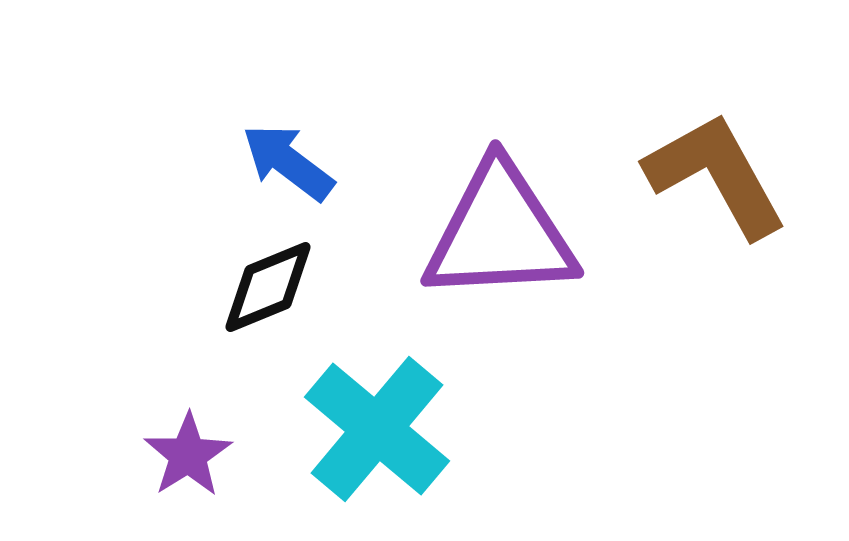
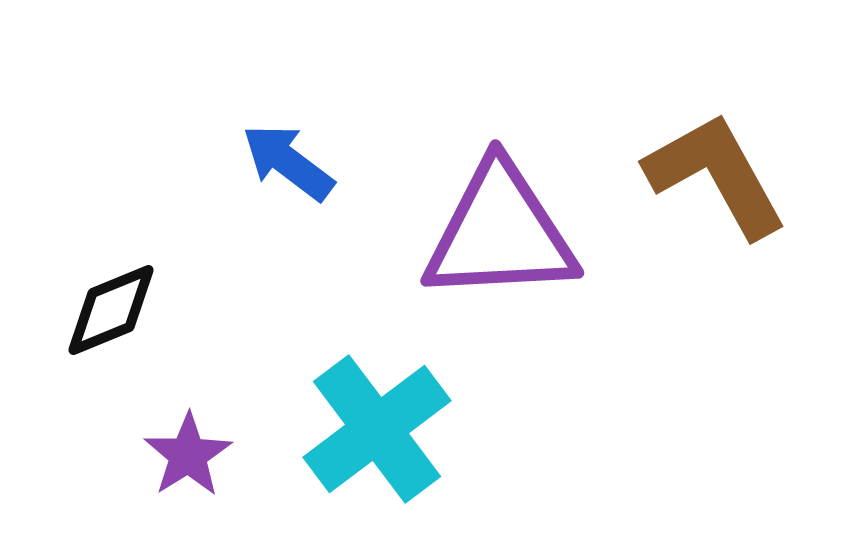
black diamond: moved 157 px left, 23 px down
cyan cross: rotated 13 degrees clockwise
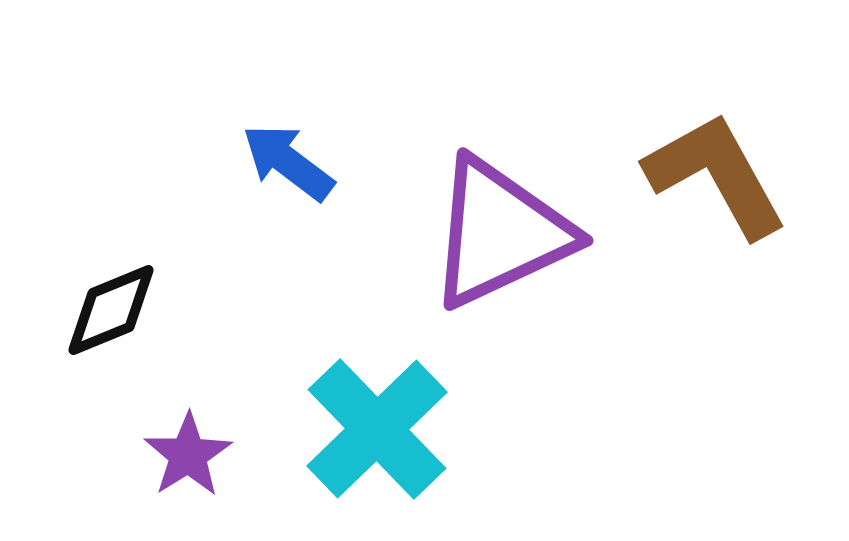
purple triangle: rotated 22 degrees counterclockwise
cyan cross: rotated 7 degrees counterclockwise
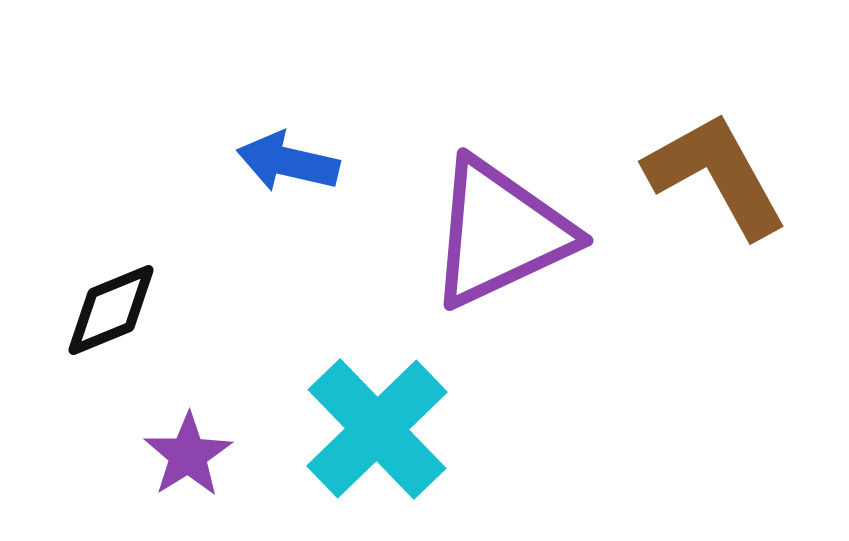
blue arrow: rotated 24 degrees counterclockwise
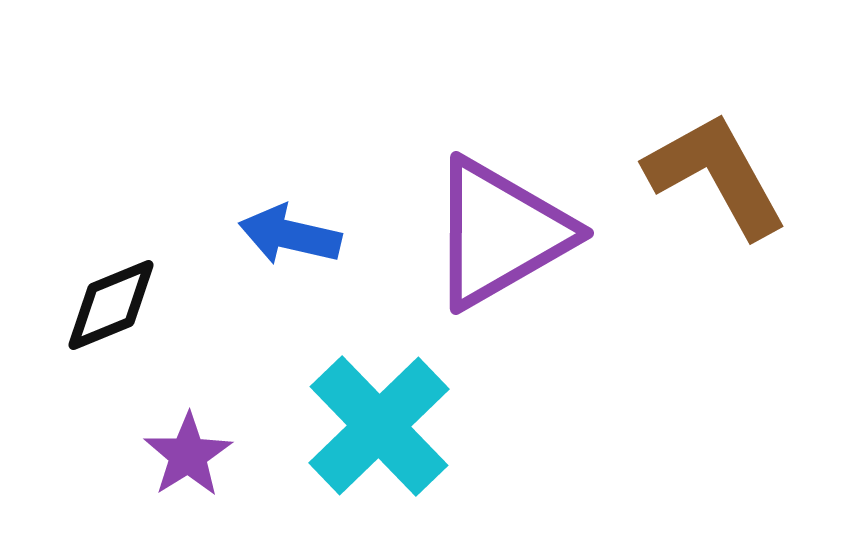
blue arrow: moved 2 px right, 73 px down
purple triangle: rotated 5 degrees counterclockwise
black diamond: moved 5 px up
cyan cross: moved 2 px right, 3 px up
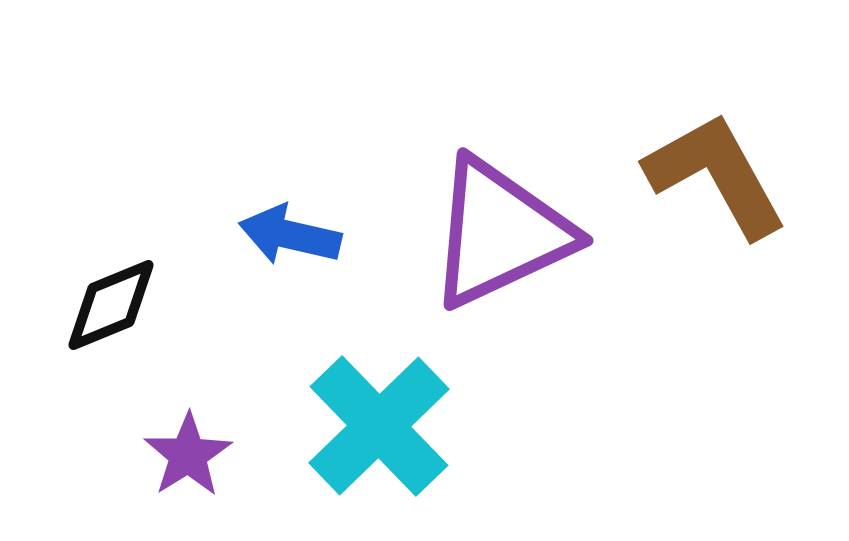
purple triangle: rotated 5 degrees clockwise
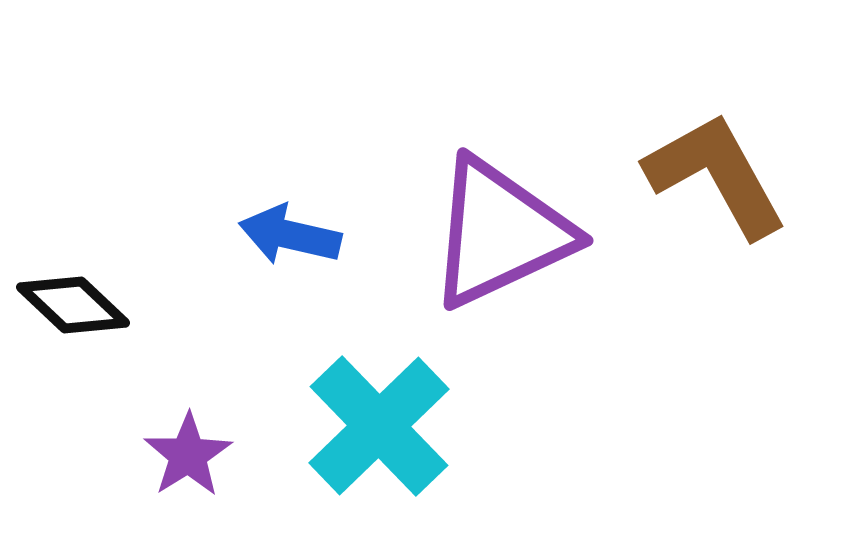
black diamond: moved 38 px left; rotated 66 degrees clockwise
